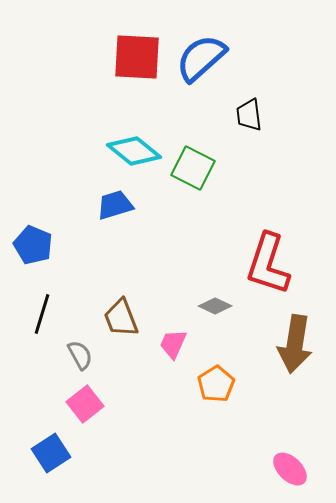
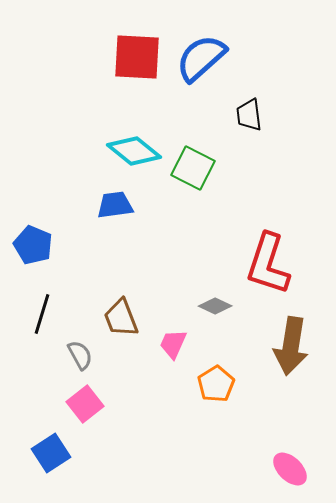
blue trapezoid: rotated 9 degrees clockwise
brown arrow: moved 4 px left, 2 px down
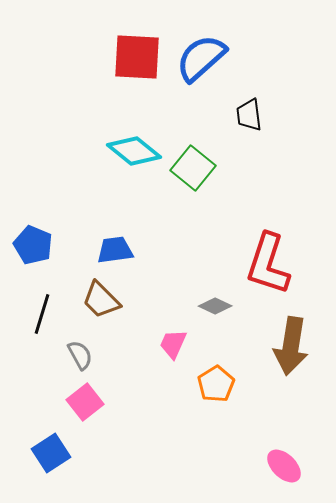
green square: rotated 12 degrees clockwise
blue trapezoid: moved 45 px down
brown trapezoid: moved 20 px left, 18 px up; rotated 24 degrees counterclockwise
pink square: moved 2 px up
pink ellipse: moved 6 px left, 3 px up
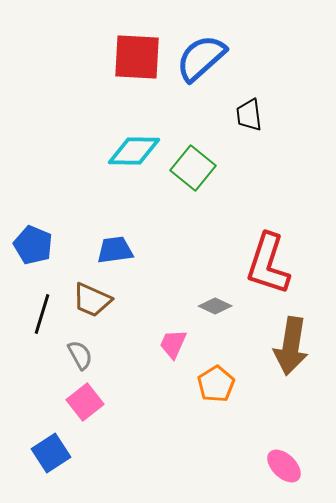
cyan diamond: rotated 38 degrees counterclockwise
brown trapezoid: moved 9 px left; rotated 21 degrees counterclockwise
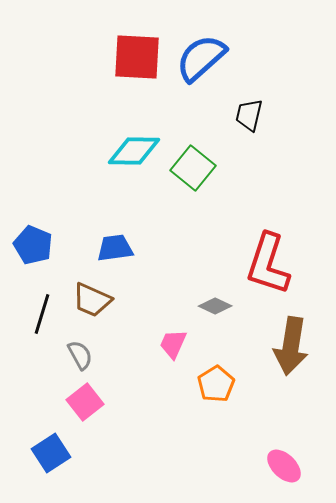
black trapezoid: rotated 20 degrees clockwise
blue trapezoid: moved 2 px up
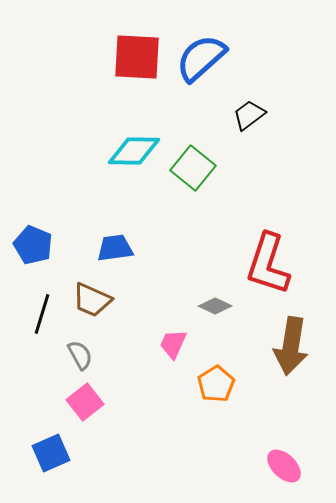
black trapezoid: rotated 40 degrees clockwise
blue square: rotated 9 degrees clockwise
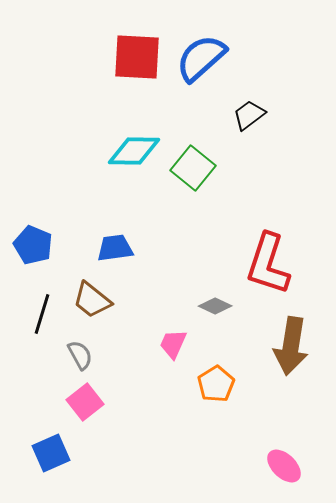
brown trapezoid: rotated 15 degrees clockwise
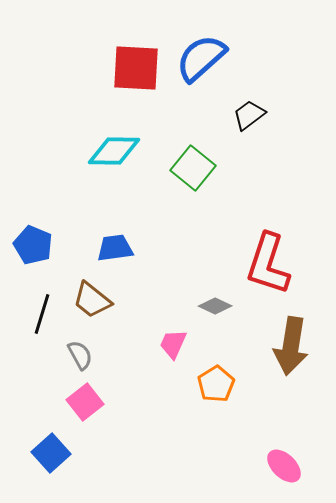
red square: moved 1 px left, 11 px down
cyan diamond: moved 20 px left
blue square: rotated 18 degrees counterclockwise
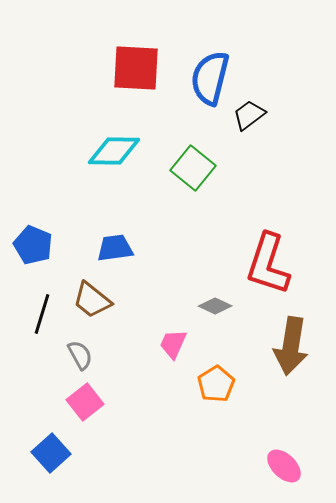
blue semicircle: moved 9 px right, 20 px down; rotated 34 degrees counterclockwise
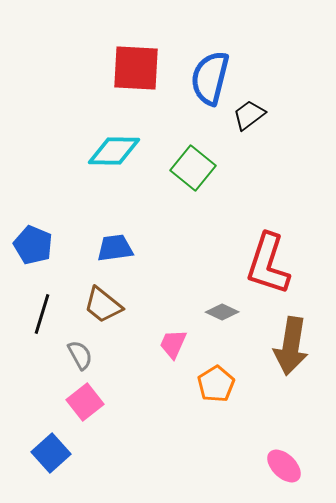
brown trapezoid: moved 11 px right, 5 px down
gray diamond: moved 7 px right, 6 px down
